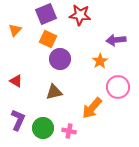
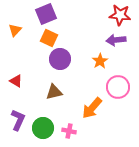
red star: moved 40 px right
orange square: moved 1 px right, 1 px up
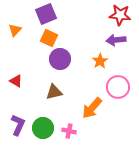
purple L-shape: moved 5 px down
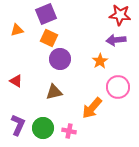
orange triangle: moved 2 px right; rotated 32 degrees clockwise
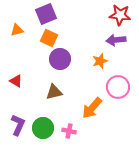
orange star: rotated 14 degrees clockwise
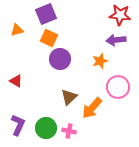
brown triangle: moved 15 px right, 5 px down; rotated 30 degrees counterclockwise
green circle: moved 3 px right
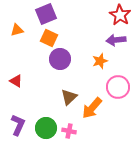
red star: rotated 25 degrees clockwise
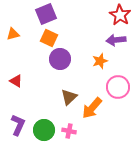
orange triangle: moved 4 px left, 4 px down
green circle: moved 2 px left, 2 px down
